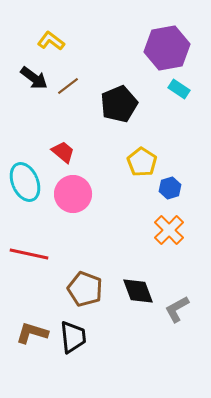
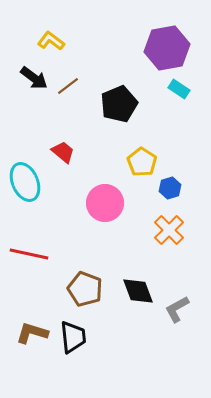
pink circle: moved 32 px right, 9 px down
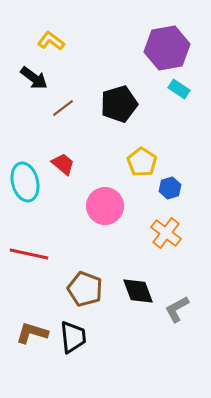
brown line: moved 5 px left, 22 px down
black pentagon: rotated 6 degrees clockwise
red trapezoid: moved 12 px down
cyan ellipse: rotated 9 degrees clockwise
pink circle: moved 3 px down
orange cross: moved 3 px left, 3 px down; rotated 8 degrees counterclockwise
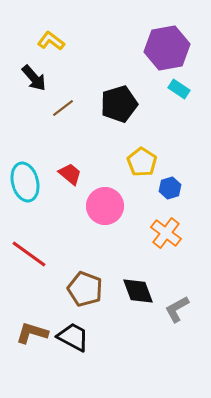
black arrow: rotated 12 degrees clockwise
red trapezoid: moved 7 px right, 10 px down
red line: rotated 24 degrees clockwise
black trapezoid: rotated 56 degrees counterclockwise
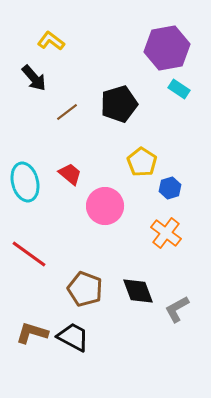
brown line: moved 4 px right, 4 px down
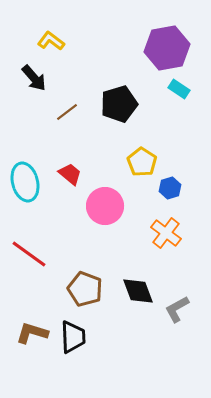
black trapezoid: rotated 60 degrees clockwise
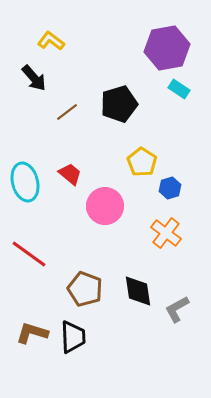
black diamond: rotated 12 degrees clockwise
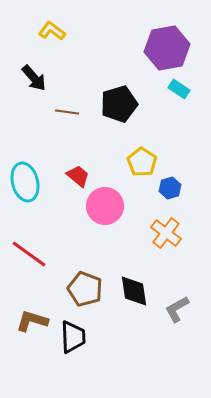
yellow L-shape: moved 1 px right, 10 px up
brown line: rotated 45 degrees clockwise
red trapezoid: moved 8 px right, 2 px down
black diamond: moved 4 px left
brown L-shape: moved 12 px up
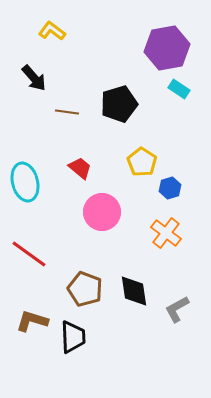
red trapezoid: moved 2 px right, 8 px up
pink circle: moved 3 px left, 6 px down
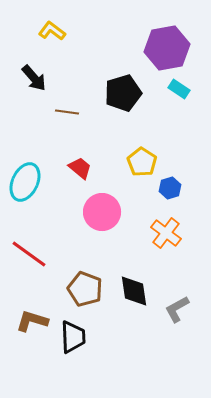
black pentagon: moved 4 px right, 11 px up
cyan ellipse: rotated 39 degrees clockwise
